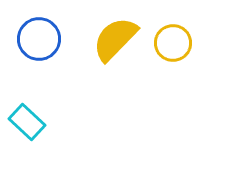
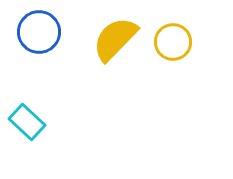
blue circle: moved 7 px up
yellow circle: moved 1 px up
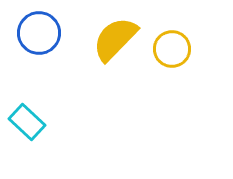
blue circle: moved 1 px down
yellow circle: moved 1 px left, 7 px down
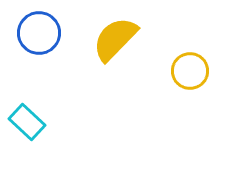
yellow circle: moved 18 px right, 22 px down
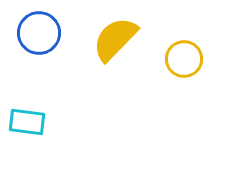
yellow circle: moved 6 px left, 12 px up
cyan rectangle: rotated 36 degrees counterclockwise
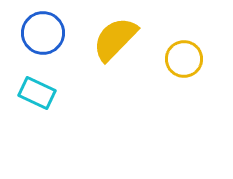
blue circle: moved 4 px right
cyan rectangle: moved 10 px right, 29 px up; rotated 18 degrees clockwise
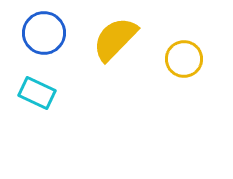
blue circle: moved 1 px right
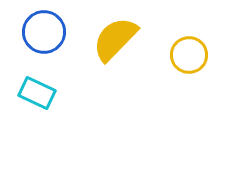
blue circle: moved 1 px up
yellow circle: moved 5 px right, 4 px up
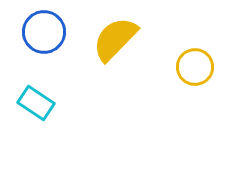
yellow circle: moved 6 px right, 12 px down
cyan rectangle: moved 1 px left, 10 px down; rotated 9 degrees clockwise
